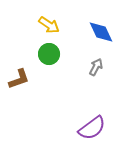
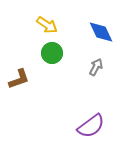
yellow arrow: moved 2 px left
green circle: moved 3 px right, 1 px up
purple semicircle: moved 1 px left, 2 px up
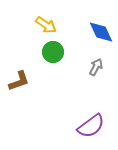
yellow arrow: moved 1 px left
green circle: moved 1 px right, 1 px up
brown L-shape: moved 2 px down
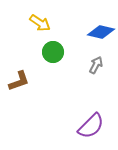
yellow arrow: moved 6 px left, 2 px up
blue diamond: rotated 52 degrees counterclockwise
gray arrow: moved 2 px up
purple semicircle: rotated 8 degrees counterclockwise
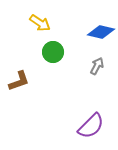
gray arrow: moved 1 px right, 1 px down
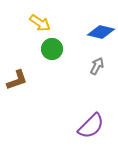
green circle: moved 1 px left, 3 px up
brown L-shape: moved 2 px left, 1 px up
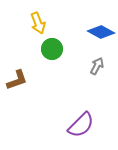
yellow arrow: moved 2 px left; rotated 35 degrees clockwise
blue diamond: rotated 16 degrees clockwise
purple semicircle: moved 10 px left, 1 px up
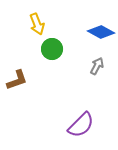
yellow arrow: moved 1 px left, 1 px down
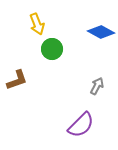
gray arrow: moved 20 px down
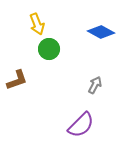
green circle: moved 3 px left
gray arrow: moved 2 px left, 1 px up
